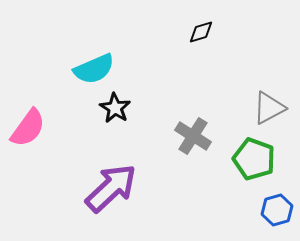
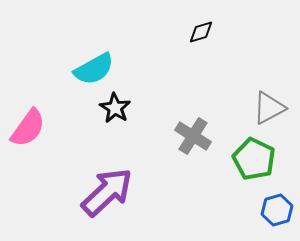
cyan semicircle: rotated 6 degrees counterclockwise
green pentagon: rotated 6 degrees clockwise
purple arrow: moved 4 px left, 4 px down
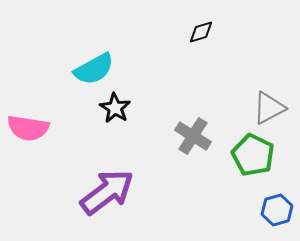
pink semicircle: rotated 63 degrees clockwise
green pentagon: moved 1 px left, 4 px up
purple arrow: rotated 6 degrees clockwise
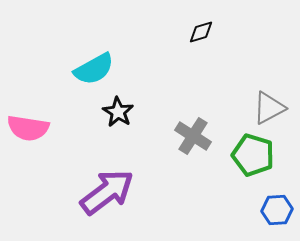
black star: moved 3 px right, 4 px down
green pentagon: rotated 9 degrees counterclockwise
blue hexagon: rotated 12 degrees clockwise
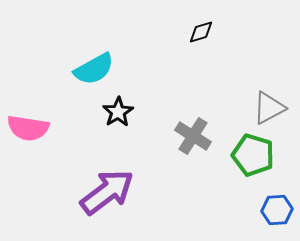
black star: rotated 8 degrees clockwise
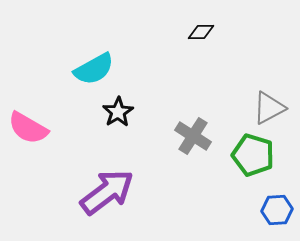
black diamond: rotated 16 degrees clockwise
pink semicircle: rotated 21 degrees clockwise
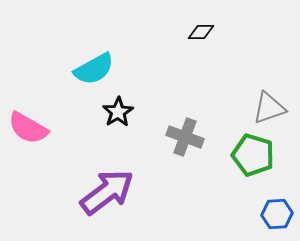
gray triangle: rotated 9 degrees clockwise
gray cross: moved 8 px left, 1 px down; rotated 12 degrees counterclockwise
blue hexagon: moved 4 px down
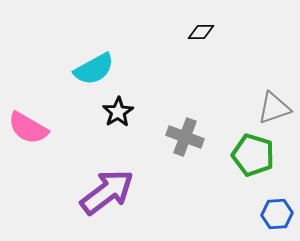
gray triangle: moved 5 px right
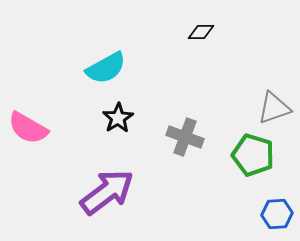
cyan semicircle: moved 12 px right, 1 px up
black star: moved 6 px down
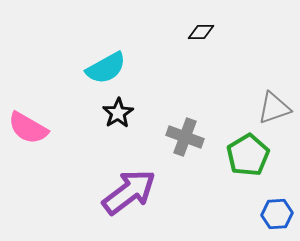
black star: moved 5 px up
green pentagon: moved 5 px left; rotated 24 degrees clockwise
purple arrow: moved 22 px right
